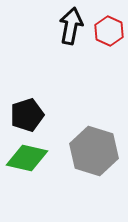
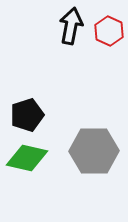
gray hexagon: rotated 18 degrees counterclockwise
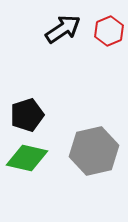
black arrow: moved 8 px left, 3 px down; rotated 45 degrees clockwise
red hexagon: rotated 12 degrees clockwise
gray hexagon: rotated 12 degrees counterclockwise
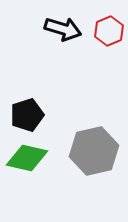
black arrow: rotated 51 degrees clockwise
